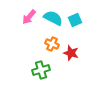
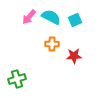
cyan semicircle: moved 2 px left, 1 px up
orange cross: rotated 24 degrees counterclockwise
red star: moved 3 px right, 3 px down; rotated 21 degrees counterclockwise
green cross: moved 24 px left, 9 px down
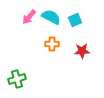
red star: moved 8 px right, 5 px up
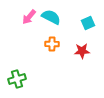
cyan square: moved 13 px right, 3 px down
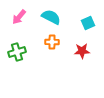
pink arrow: moved 10 px left
orange cross: moved 2 px up
green cross: moved 27 px up
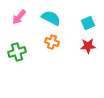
cyan semicircle: moved 1 px down
orange cross: rotated 16 degrees clockwise
red star: moved 6 px right, 5 px up
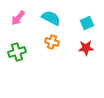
pink arrow: moved 1 px left, 1 px down
cyan square: moved 1 px left
red star: moved 2 px left, 2 px down
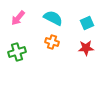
cyan semicircle: moved 2 px right
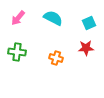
cyan square: moved 2 px right
orange cross: moved 4 px right, 16 px down
green cross: rotated 24 degrees clockwise
